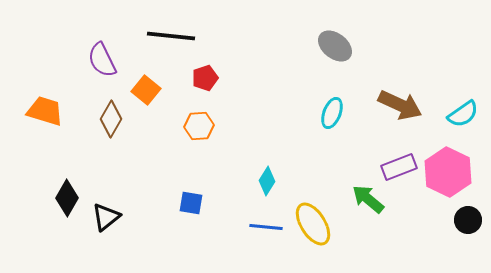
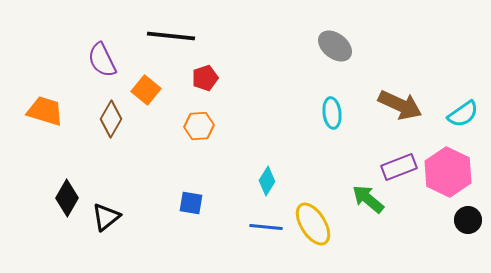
cyan ellipse: rotated 28 degrees counterclockwise
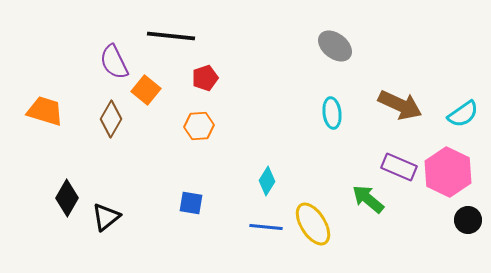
purple semicircle: moved 12 px right, 2 px down
purple rectangle: rotated 44 degrees clockwise
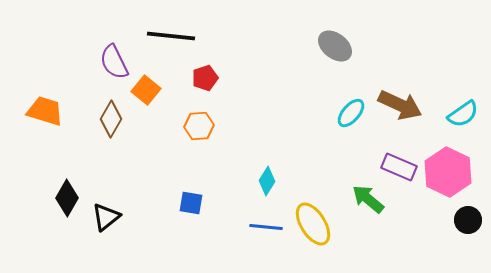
cyan ellipse: moved 19 px right; rotated 48 degrees clockwise
